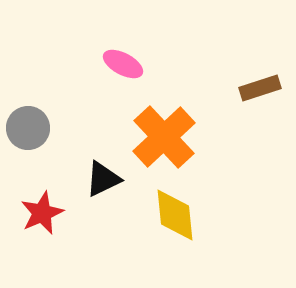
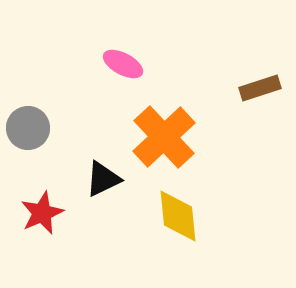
yellow diamond: moved 3 px right, 1 px down
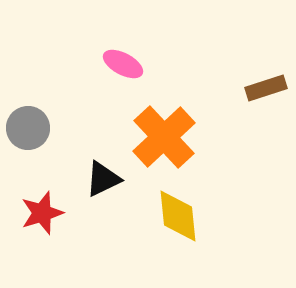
brown rectangle: moved 6 px right
red star: rotated 6 degrees clockwise
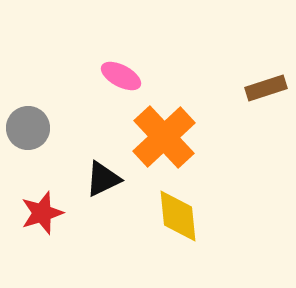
pink ellipse: moved 2 px left, 12 px down
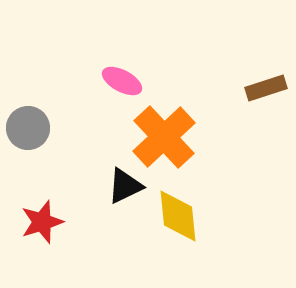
pink ellipse: moved 1 px right, 5 px down
black triangle: moved 22 px right, 7 px down
red star: moved 9 px down
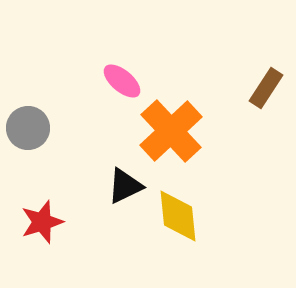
pink ellipse: rotated 12 degrees clockwise
brown rectangle: rotated 39 degrees counterclockwise
orange cross: moved 7 px right, 6 px up
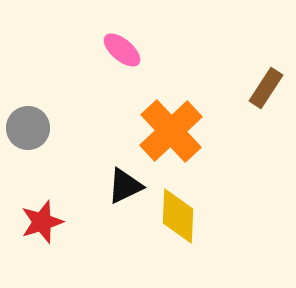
pink ellipse: moved 31 px up
yellow diamond: rotated 8 degrees clockwise
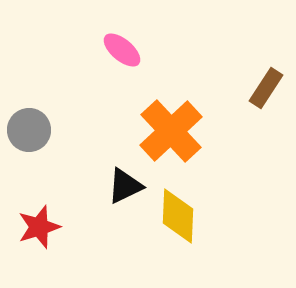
gray circle: moved 1 px right, 2 px down
red star: moved 3 px left, 5 px down
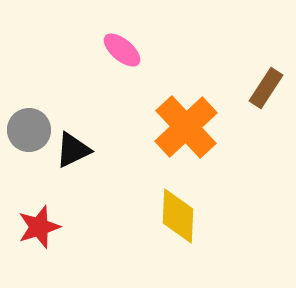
orange cross: moved 15 px right, 4 px up
black triangle: moved 52 px left, 36 px up
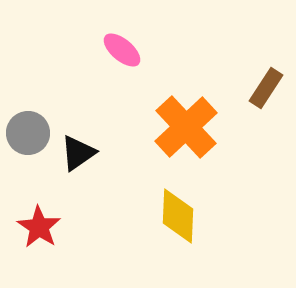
gray circle: moved 1 px left, 3 px down
black triangle: moved 5 px right, 3 px down; rotated 9 degrees counterclockwise
red star: rotated 21 degrees counterclockwise
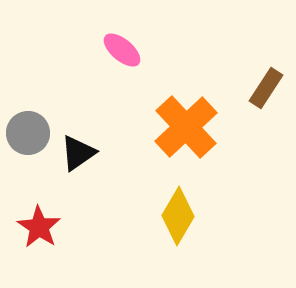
yellow diamond: rotated 28 degrees clockwise
